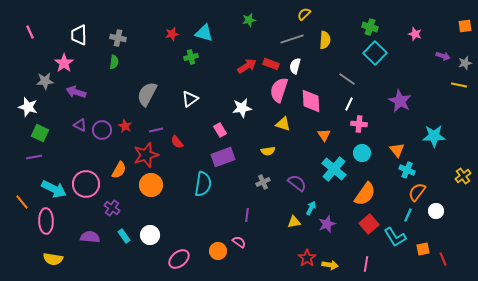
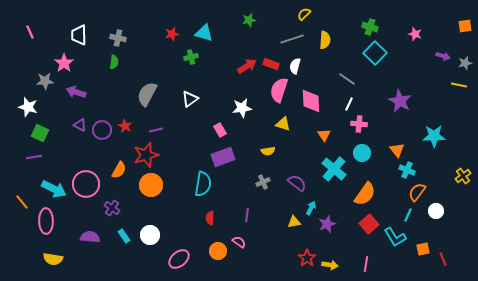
red semicircle at (177, 142): moved 33 px right, 76 px down; rotated 40 degrees clockwise
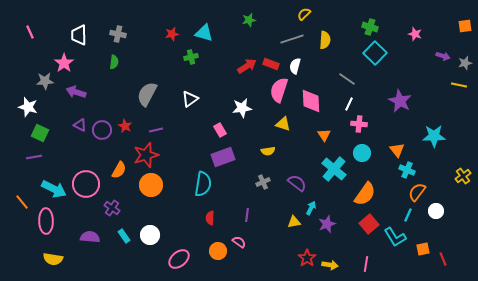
gray cross at (118, 38): moved 4 px up
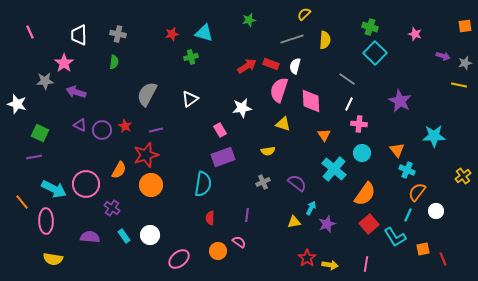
white star at (28, 107): moved 11 px left, 3 px up
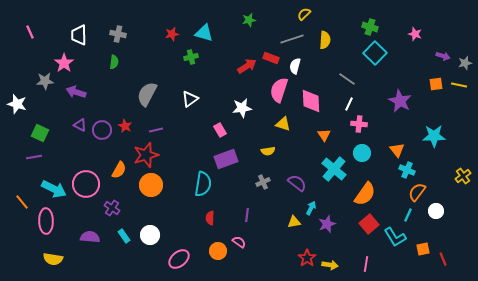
orange square at (465, 26): moved 29 px left, 58 px down
red rectangle at (271, 64): moved 6 px up
purple rectangle at (223, 157): moved 3 px right, 2 px down
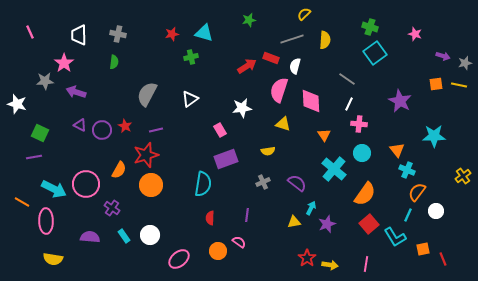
cyan square at (375, 53): rotated 10 degrees clockwise
orange line at (22, 202): rotated 21 degrees counterclockwise
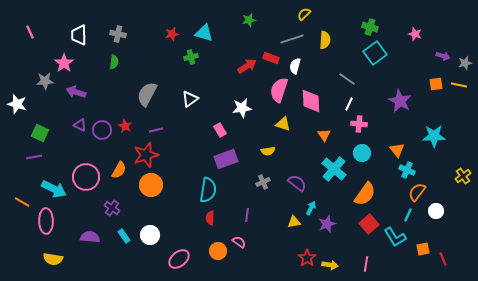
pink circle at (86, 184): moved 7 px up
cyan semicircle at (203, 184): moved 5 px right, 6 px down
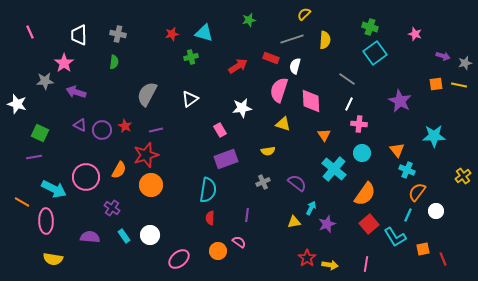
red arrow at (247, 66): moved 9 px left
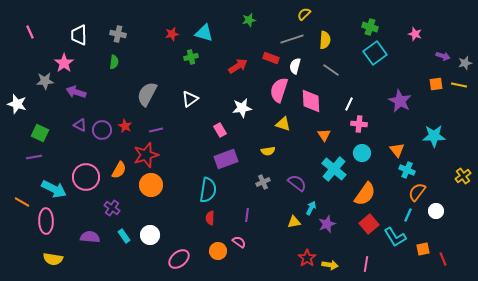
gray line at (347, 79): moved 16 px left, 9 px up
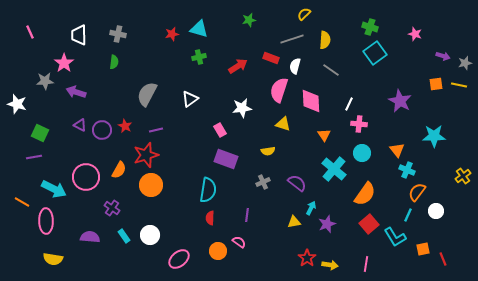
cyan triangle at (204, 33): moved 5 px left, 4 px up
green cross at (191, 57): moved 8 px right
purple rectangle at (226, 159): rotated 40 degrees clockwise
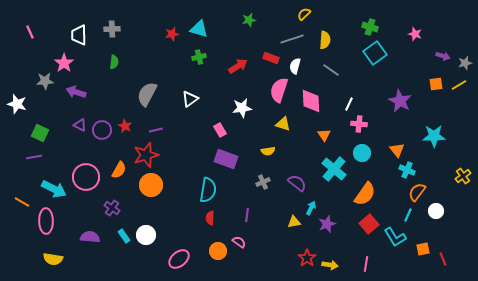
gray cross at (118, 34): moved 6 px left, 5 px up; rotated 14 degrees counterclockwise
yellow line at (459, 85): rotated 42 degrees counterclockwise
white circle at (150, 235): moved 4 px left
